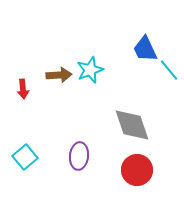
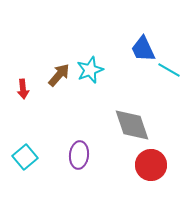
blue trapezoid: moved 2 px left
cyan line: rotated 20 degrees counterclockwise
brown arrow: rotated 45 degrees counterclockwise
purple ellipse: moved 1 px up
red circle: moved 14 px right, 5 px up
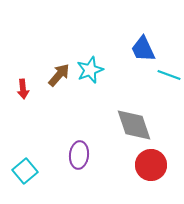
cyan line: moved 5 px down; rotated 10 degrees counterclockwise
gray diamond: moved 2 px right
cyan square: moved 14 px down
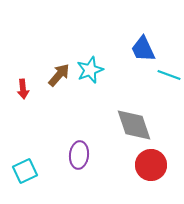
cyan square: rotated 15 degrees clockwise
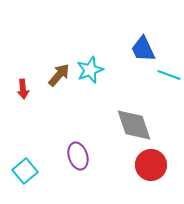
purple ellipse: moved 1 px left, 1 px down; rotated 24 degrees counterclockwise
cyan square: rotated 15 degrees counterclockwise
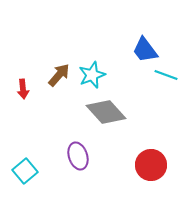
blue trapezoid: moved 2 px right, 1 px down; rotated 12 degrees counterclockwise
cyan star: moved 2 px right, 5 px down
cyan line: moved 3 px left
gray diamond: moved 28 px left, 13 px up; rotated 24 degrees counterclockwise
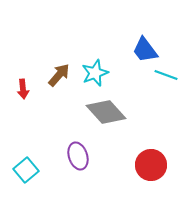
cyan star: moved 3 px right, 2 px up
cyan square: moved 1 px right, 1 px up
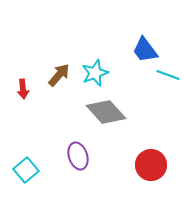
cyan line: moved 2 px right
